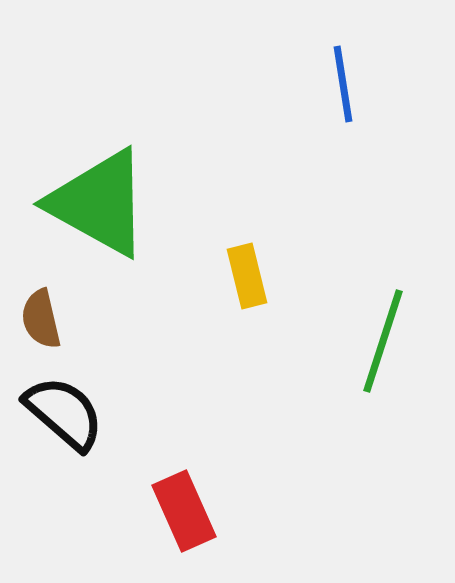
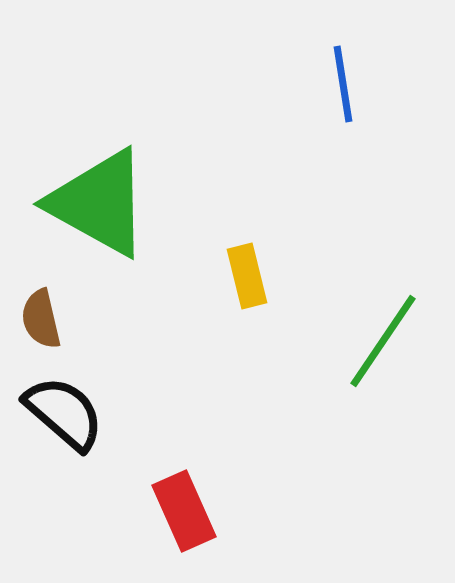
green line: rotated 16 degrees clockwise
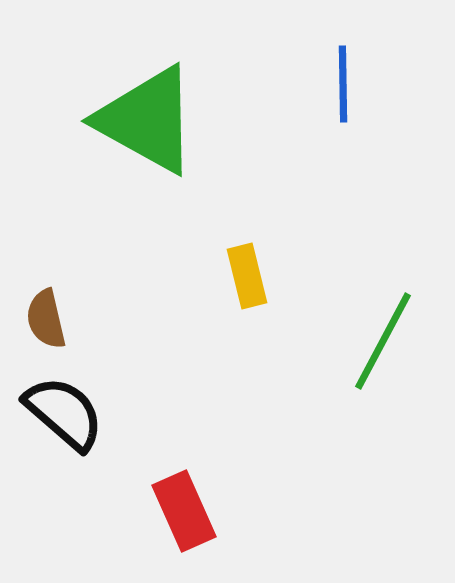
blue line: rotated 8 degrees clockwise
green triangle: moved 48 px right, 83 px up
brown semicircle: moved 5 px right
green line: rotated 6 degrees counterclockwise
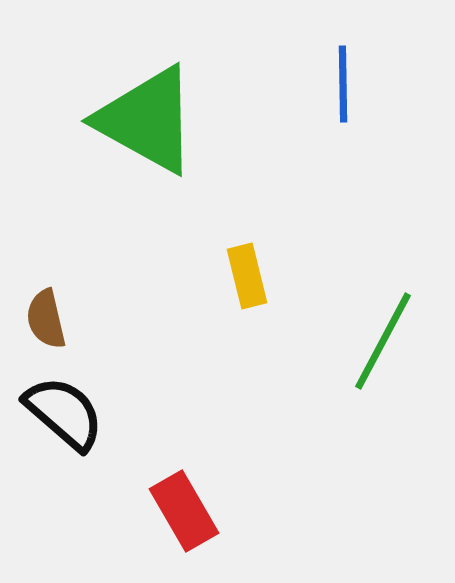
red rectangle: rotated 6 degrees counterclockwise
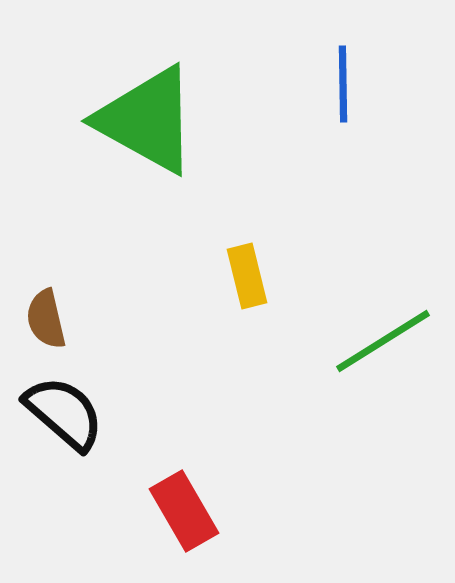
green line: rotated 30 degrees clockwise
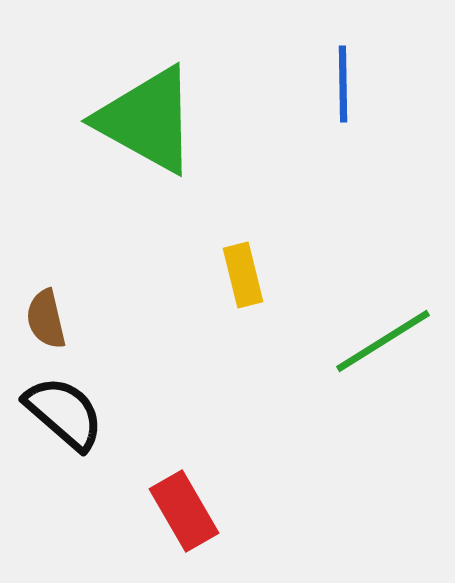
yellow rectangle: moved 4 px left, 1 px up
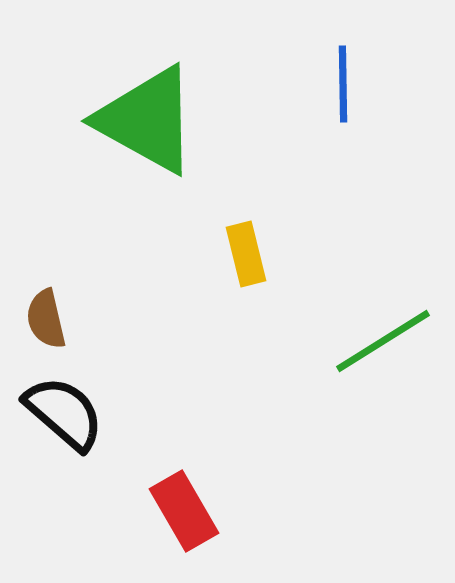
yellow rectangle: moved 3 px right, 21 px up
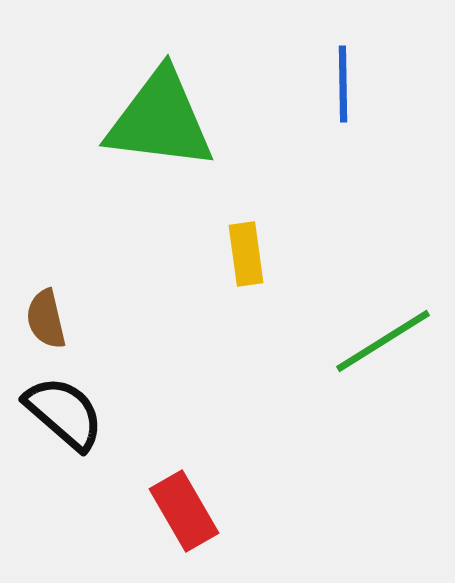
green triangle: moved 13 px right; rotated 22 degrees counterclockwise
yellow rectangle: rotated 6 degrees clockwise
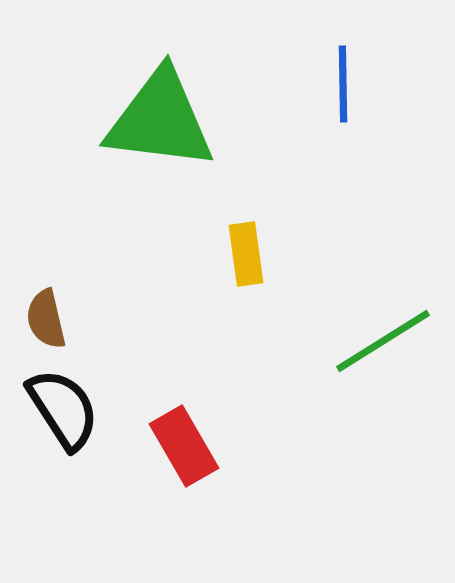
black semicircle: moved 1 px left, 4 px up; rotated 16 degrees clockwise
red rectangle: moved 65 px up
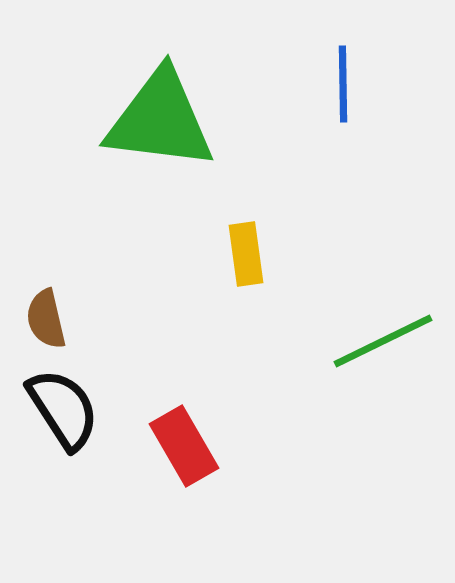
green line: rotated 6 degrees clockwise
